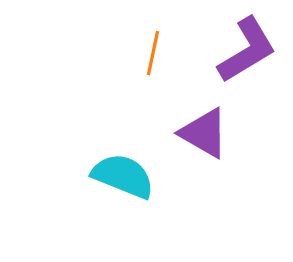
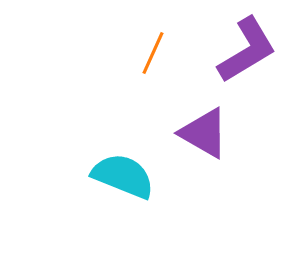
orange line: rotated 12 degrees clockwise
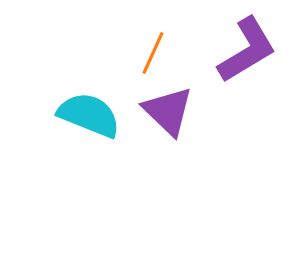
purple triangle: moved 36 px left, 22 px up; rotated 14 degrees clockwise
cyan semicircle: moved 34 px left, 61 px up
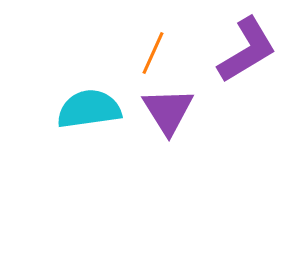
purple triangle: rotated 14 degrees clockwise
cyan semicircle: moved 6 px up; rotated 30 degrees counterclockwise
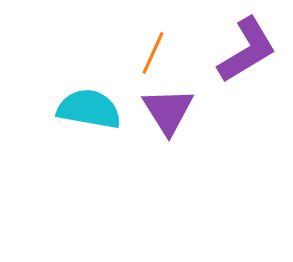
cyan semicircle: rotated 18 degrees clockwise
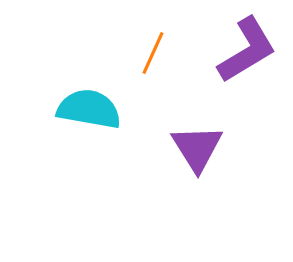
purple triangle: moved 29 px right, 37 px down
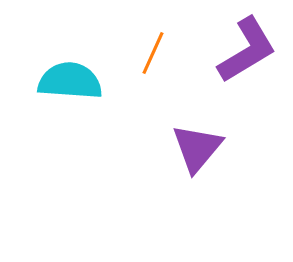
cyan semicircle: moved 19 px left, 28 px up; rotated 6 degrees counterclockwise
purple triangle: rotated 12 degrees clockwise
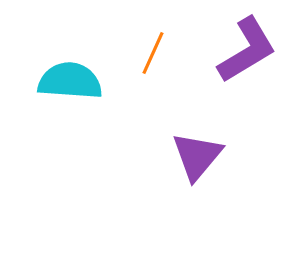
purple triangle: moved 8 px down
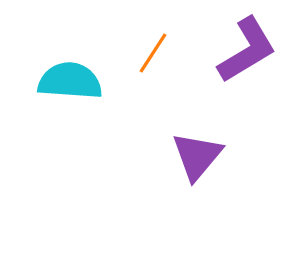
orange line: rotated 9 degrees clockwise
